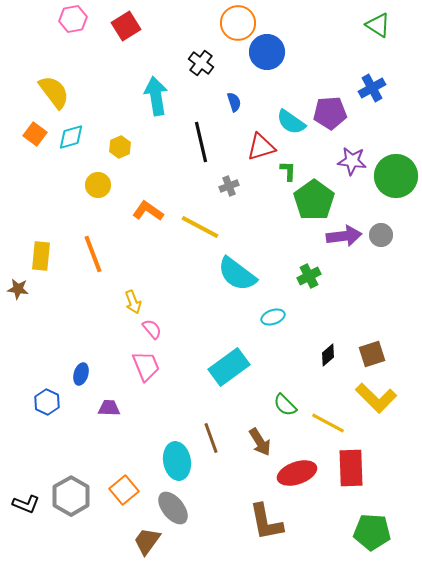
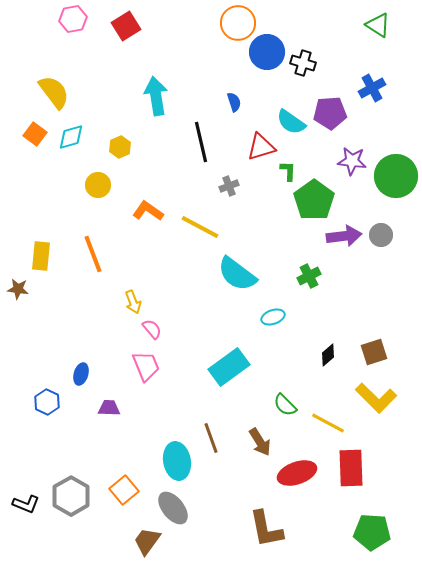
black cross at (201, 63): moved 102 px right; rotated 20 degrees counterclockwise
brown square at (372, 354): moved 2 px right, 2 px up
brown L-shape at (266, 522): moved 7 px down
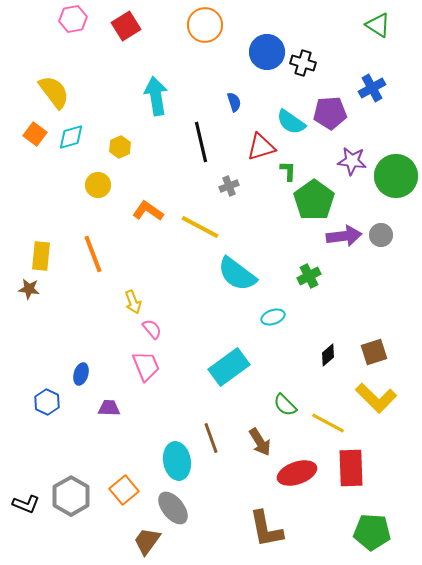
orange circle at (238, 23): moved 33 px left, 2 px down
brown star at (18, 289): moved 11 px right
